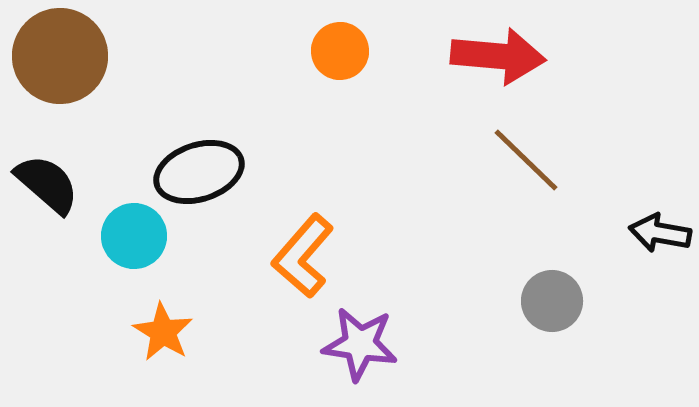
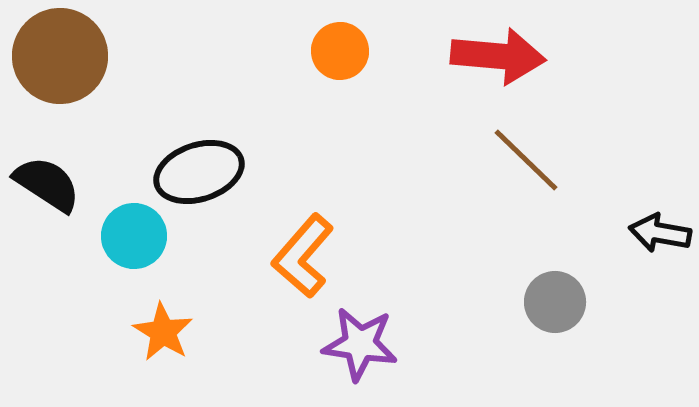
black semicircle: rotated 8 degrees counterclockwise
gray circle: moved 3 px right, 1 px down
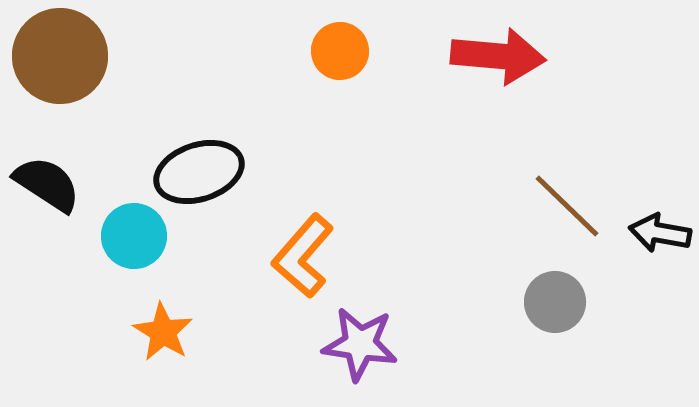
brown line: moved 41 px right, 46 px down
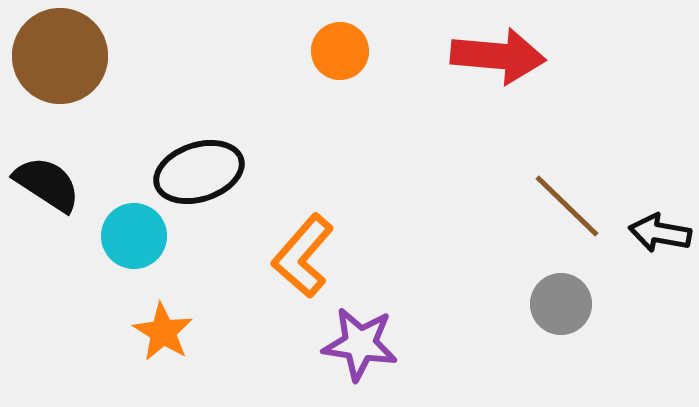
gray circle: moved 6 px right, 2 px down
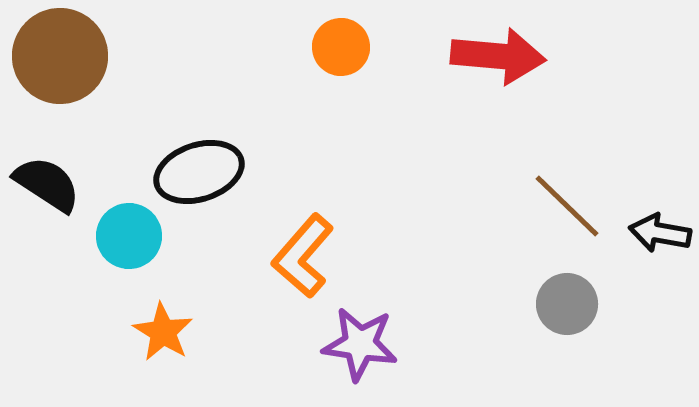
orange circle: moved 1 px right, 4 px up
cyan circle: moved 5 px left
gray circle: moved 6 px right
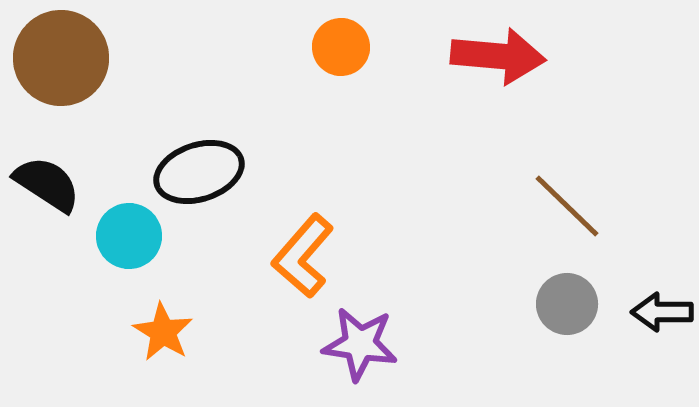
brown circle: moved 1 px right, 2 px down
black arrow: moved 2 px right, 79 px down; rotated 10 degrees counterclockwise
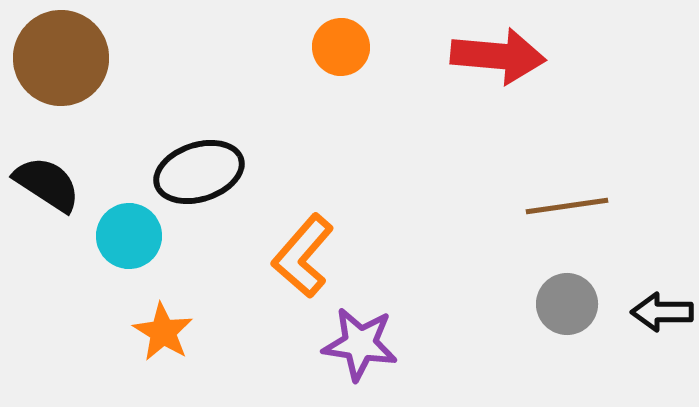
brown line: rotated 52 degrees counterclockwise
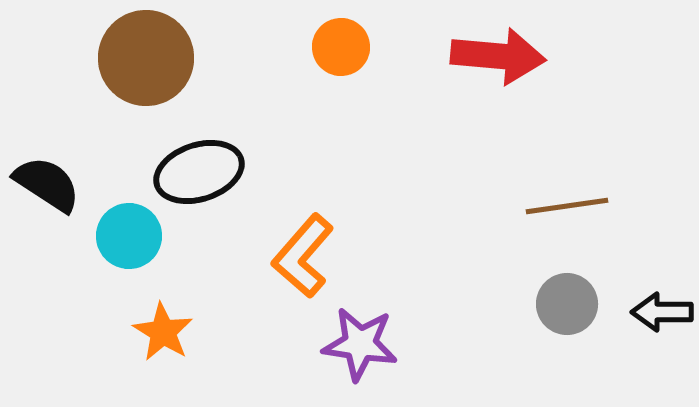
brown circle: moved 85 px right
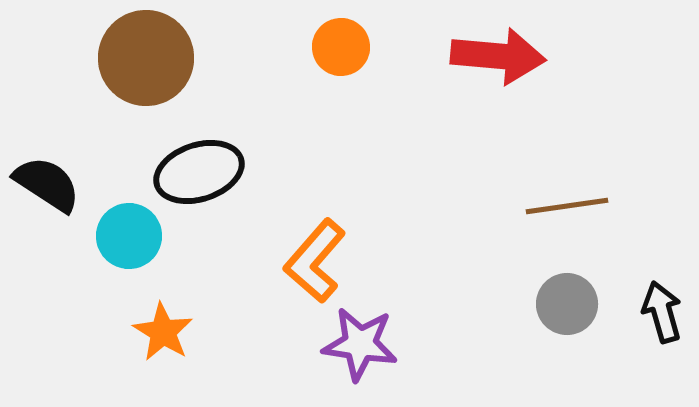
orange L-shape: moved 12 px right, 5 px down
black arrow: rotated 74 degrees clockwise
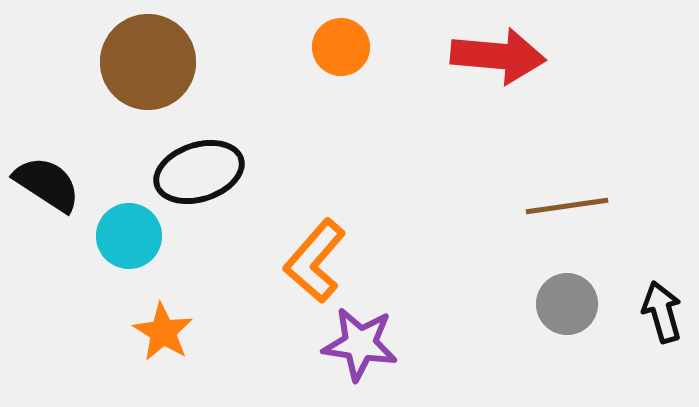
brown circle: moved 2 px right, 4 px down
